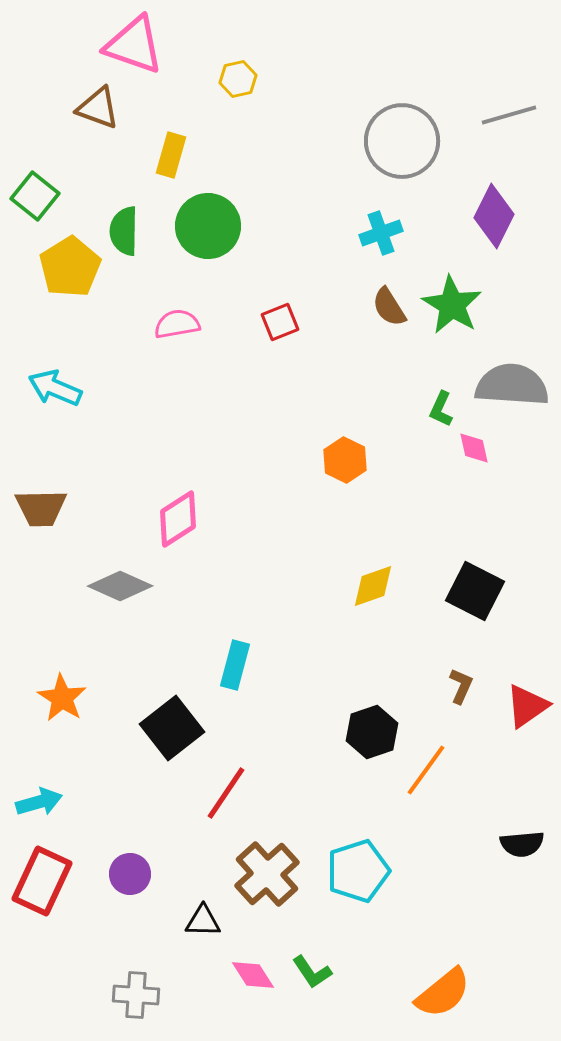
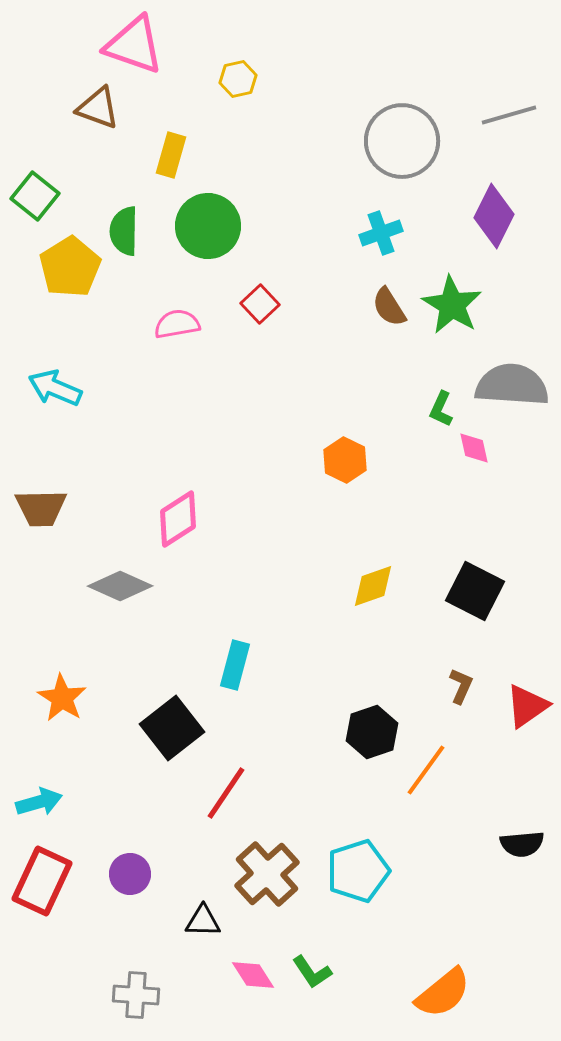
red square at (280, 322): moved 20 px left, 18 px up; rotated 21 degrees counterclockwise
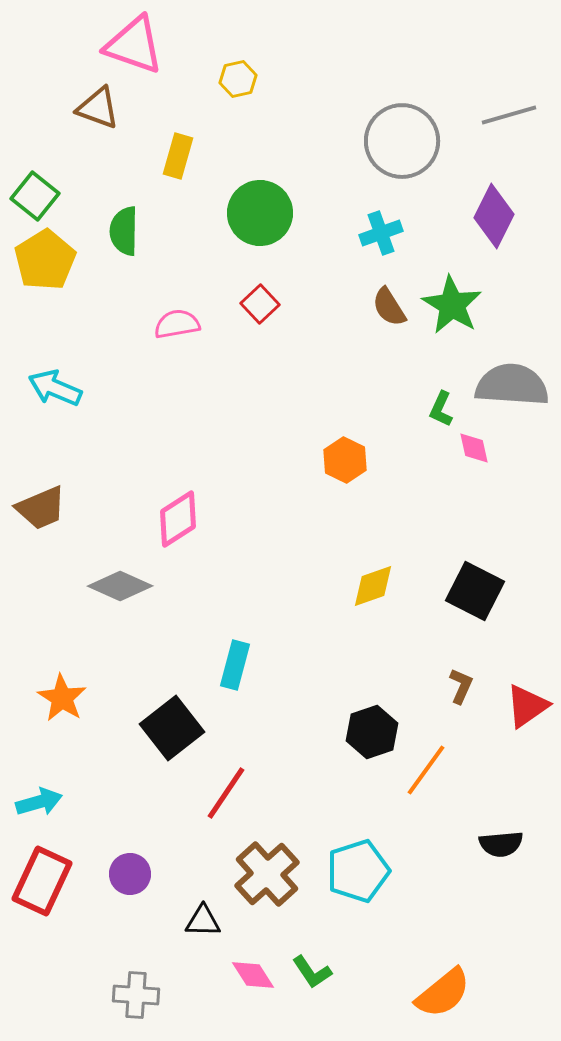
yellow rectangle at (171, 155): moved 7 px right, 1 px down
green circle at (208, 226): moved 52 px right, 13 px up
yellow pentagon at (70, 267): moved 25 px left, 7 px up
brown trapezoid at (41, 508): rotated 22 degrees counterclockwise
black semicircle at (522, 844): moved 21 px left
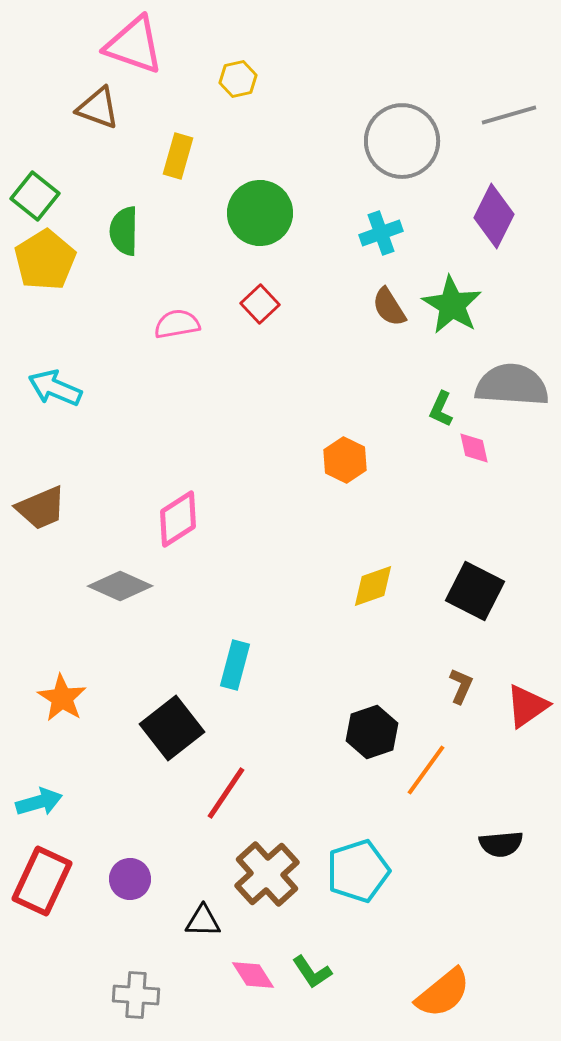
purple circle at (130, 874): moved 5 px down
